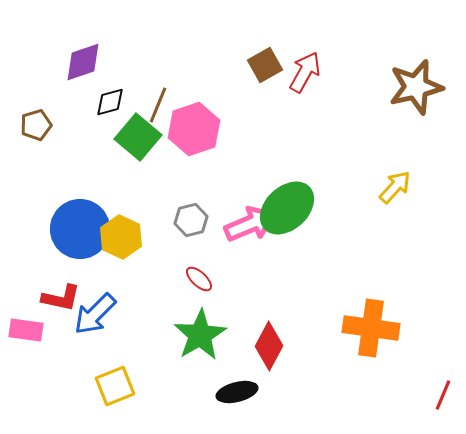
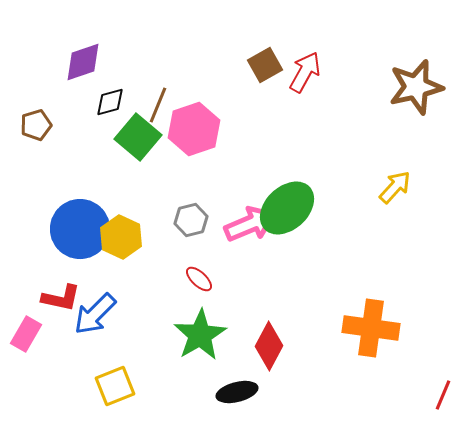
pink rectangle: moved 4 px down; rotated 68 degrees counterclockwise
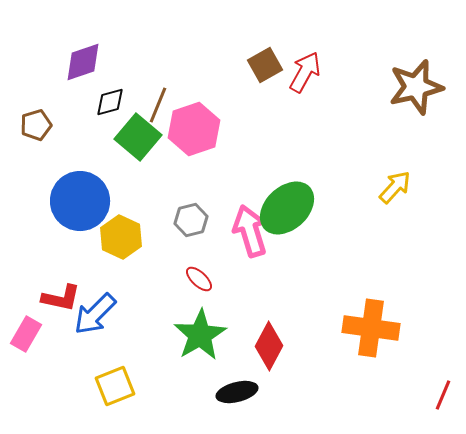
pink arrow: moved 7 px down; rotated 84 degrees counterclockwise
blue circle: moved 28 px up
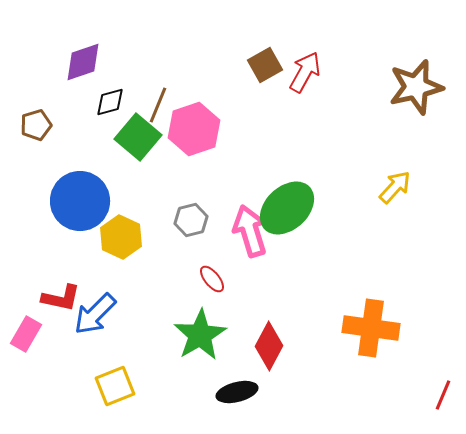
red ellipse: moved 13 px right; rotated 8 degrees clockwise
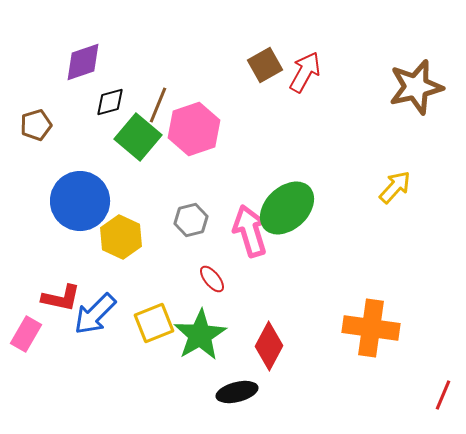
yellow square: moved 39 px right, 63 px up
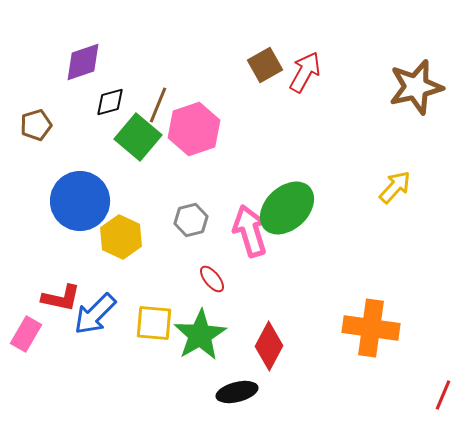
yellow square: rotated 27 degrees clockwise
